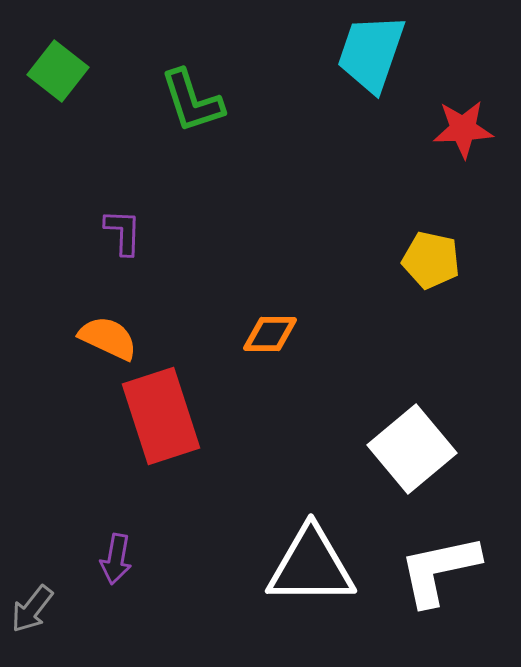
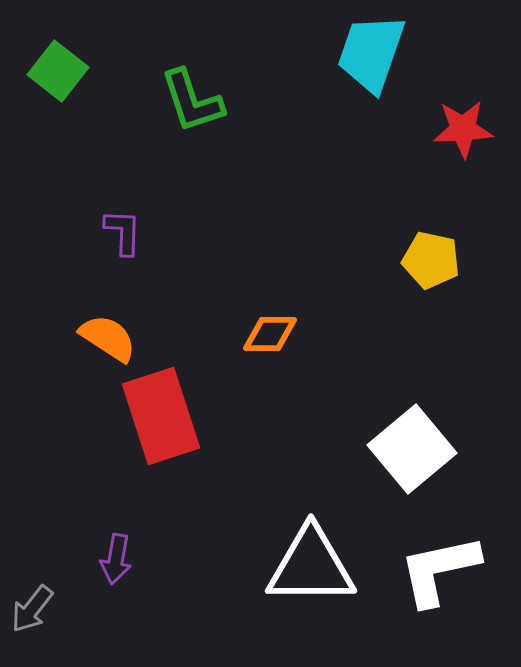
orange semicircle: rotated 8 degrees clockwise
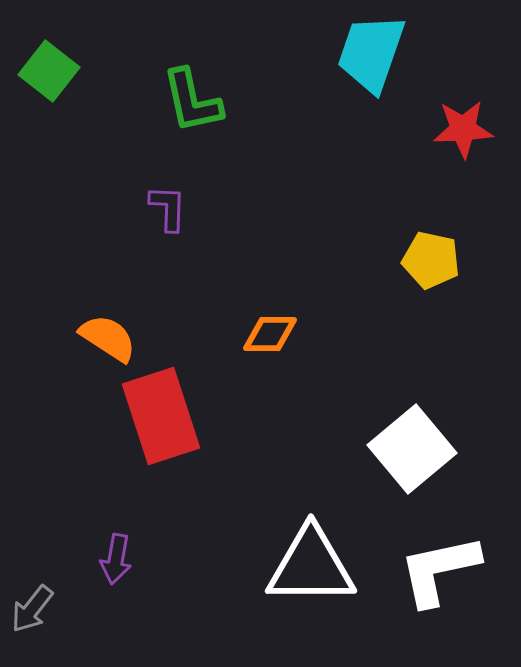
green square: moved 9 px left
green L-shape: rotated 6 degrees clockwise
purple L-shape: moved 45 px right, 24 px up
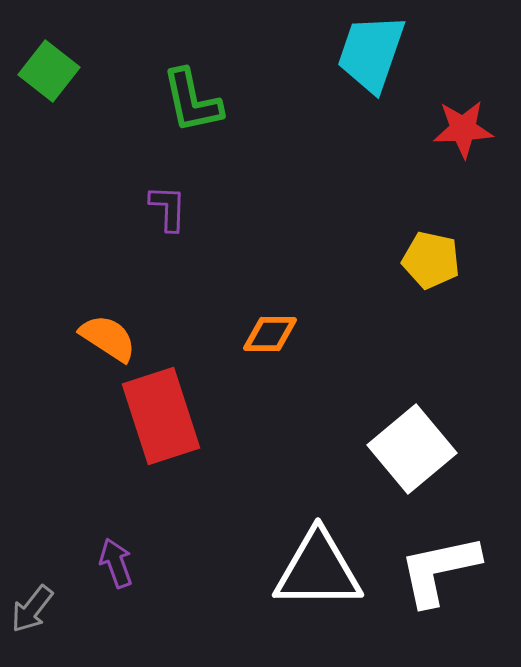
purple arrow: moved 4 px down; rotated 150 degrees clockwise
white triangle: moved 7 px right, 4 px down
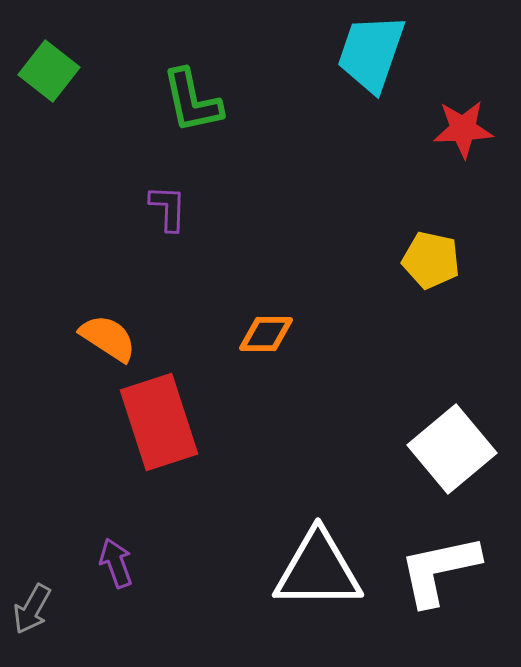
orange diamond: moved 4 px left
red rectangle: moved 2 px left, 6 px down
white square: moved 40 px right
gray arrow: rotated 9 degrees counterclockwise
